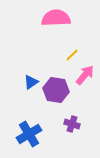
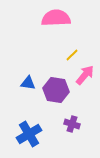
blue triangle: moved 3 px left, 1 px down; rotated 42 degrees clockwise
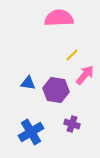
pink semicircle: moved 3 px right
blue cross: moved 2 px right, 2 px up
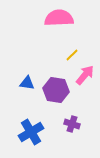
blue triangle: moved 1 px left
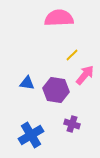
blue cross: moved 3 px down
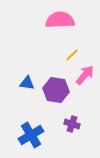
pink semicircle: moved 1 px right, 2 px down
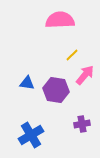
purple cross: moved 10 px right; rotated 28 degrees counterclockwise
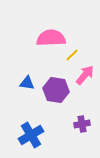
pink semicircle: moved 9 px left, 18 px down
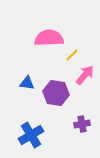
pink semicircle: moved 2 px left
purple hexagon: moved 3 px down
